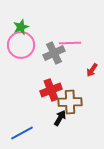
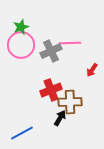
gray cross: moved 3 px left, 2 px up
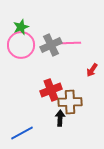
gray cross: moved 6 px up
black arrow: rotated 28 degrees counterclockwise
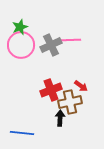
green star: moved 1 px left
pink line: moved 3 px up
red arrow: moved 11 px left, 16 px down; rotated 88 degrees counterclockwise
brown cross: rotated 10 degrees counterclockwise
blue line: rotated 35 degrees clockwise
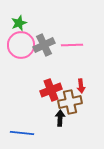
green star: moved 1 px left, 4 px up
pink line: moved 2 px right, 5 px down
gray cross: moved 7 px left
red arrow: rotated 48 degrees clockwise
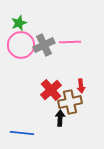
pink line: moved 2 px left, 3 px up
red cross: rotated 20 degrees counterclockwise
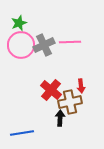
red cross: rotated 10 degrees counterclockwise
blue line: rotated 15 degrees counterclockwise
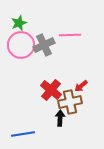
pink line: moved 7 px up
red arrow: rotated 56 degrees clockwise
blue line: moved 1 px right, 1 px down
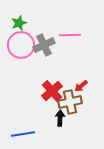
red cross: moved 1 px right, 1 px down; rotated 10 degrees clockwise
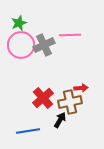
red arrow: moved 2 px down; rotated 144 degrees counterclockwise
red cross: moved 9 px left, 7 px down
black arrow: moved 2 px down; rotated 28 degrees clockwise
blue line: moved 5 px right, 3 px up
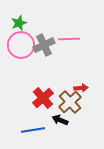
pink line: moved 1 px left, 4 px down
brown cross: rotated 30 degrees counterclockwise
black arrow: rotated 98 degrees counterclockwise
blue line: moved 5 px right, 1 px up
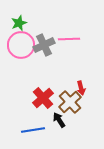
red arrow: rotated 80 degrees clockwise
black arrow: moved 1 px left; rotated 35 degrees clockwise
